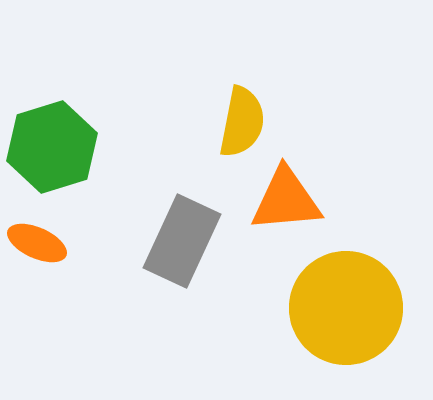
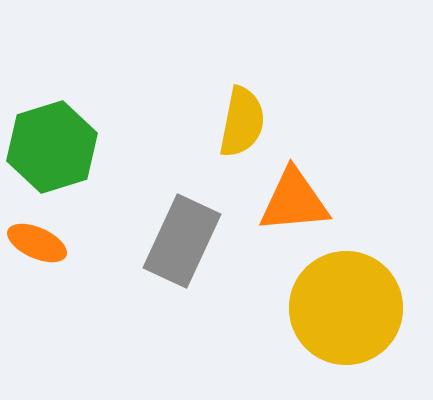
orange triangle: moved 8 px right, 1 px down
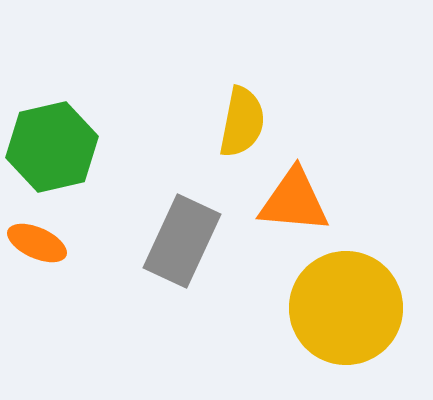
green hexagon: rotated 4 degrees clockwise
orange triangle: rotated 10 degrees clockwise
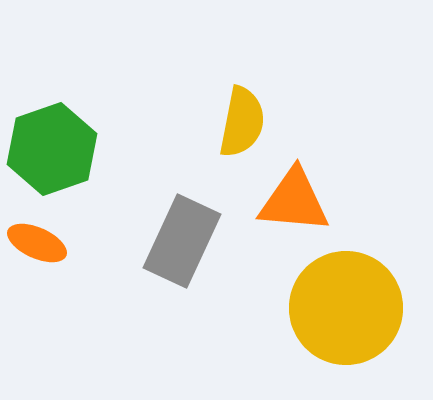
green hexagon: moved 2 px down; rotated 6 degrees counterclockwise
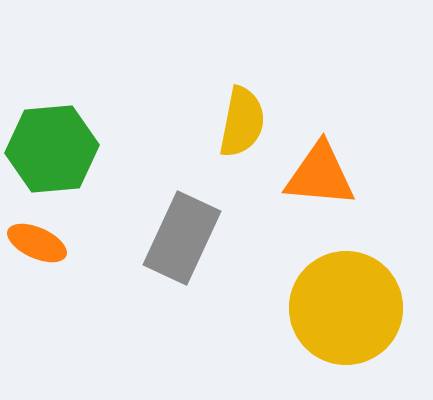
green hexagon: rotated 14 degrees clockwise
orange triangle: moved 26 px right, 26 px up
gray rectangle: moved 3 px up
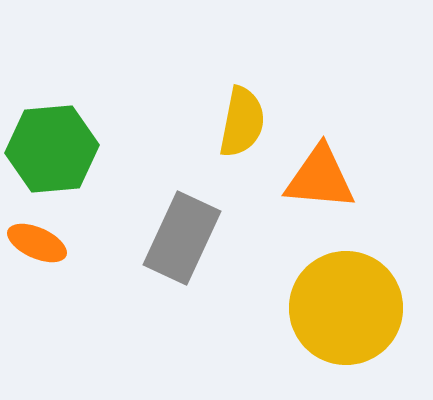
orange triangle: moved 3 px down
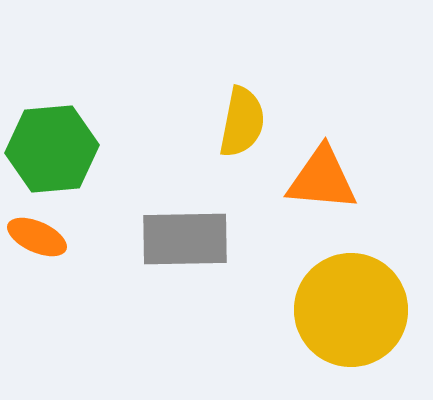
orange triangle: moved 2 px right, 1 px down
gray rectangle: moved 3 px right, 1 px down; rotated 64 degrees clockwise
orange ellipse: moved 6 px up
yellow circle: moved 5 px right, 2 px down
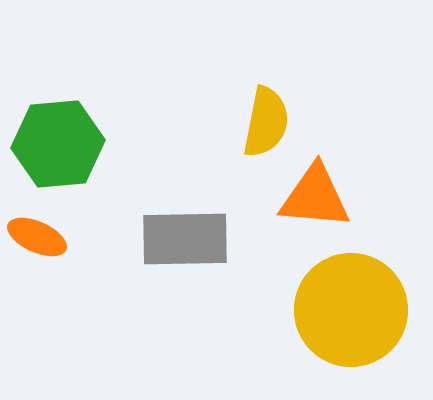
yellow semicircle: moved 24 px right
green hexagon: moved 6 px right, 5 px up
orange triangle: moved 7 px left, 18 px down
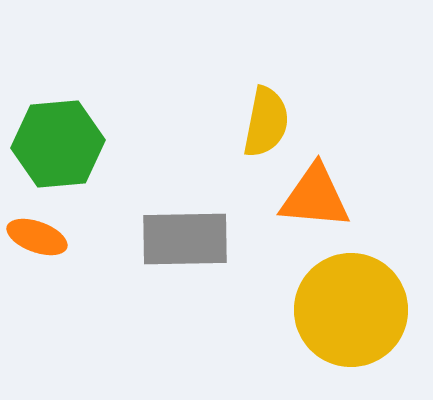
orange ellipse: rotated 4 degrees counterclockwise
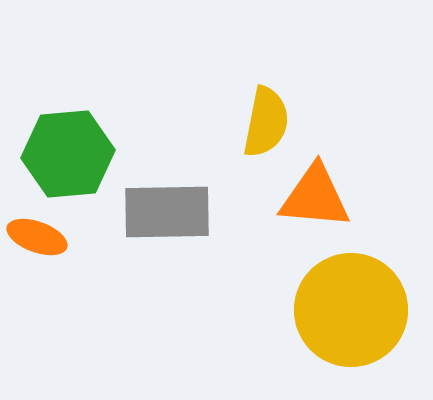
green hexagon: moved 10 px right, 10 px down
gray rectangle: moved 18 px left, 27 px up
